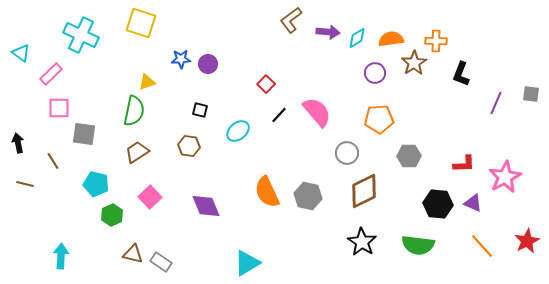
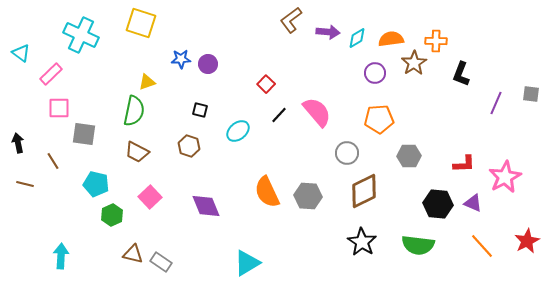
brown hexagon at (189, 146): rotated 10 degrees clockwise
brown trapezoid at (137, 152): rotated 120 degrees counterclockwise
gray hexagon at (308, 196): rotated 8 degrees counterclockwise
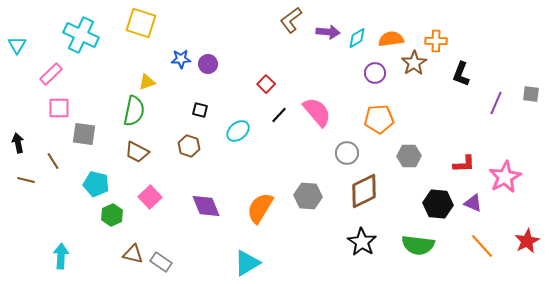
cyan triangle at (21, 53): moved 4 px left, 8 px up; rotated 24 degrees clockwise
brown line at (25, 184): moved 1 px right, 4 px up
orange semicircle at (267, 192): moved 7 px left, 16 px down; rotated 56 degrees clockwise
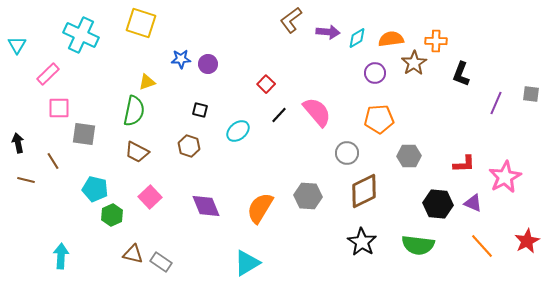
pink rectangle at (51, 74): moved 3 px left
cyan pentagon at (96, 184): moved 1 px left, 5 px down
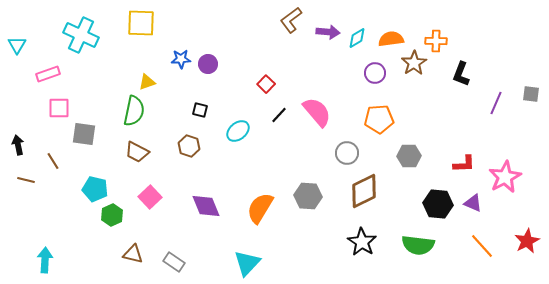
yellow square at (141, 23): rotated 16 degrees counterclockwise
pink rectangle at (48, 74): rotated 25 degrees clockwise
black arrow at (18, 143): moved 2 px down
cyan arrow at (61, 256): moved 16 px left, 4 px down
gray rectangle at (161, 262): moved 13 px right
cyan triangle at (247, 263): rotated 16 degrees counterclockwise
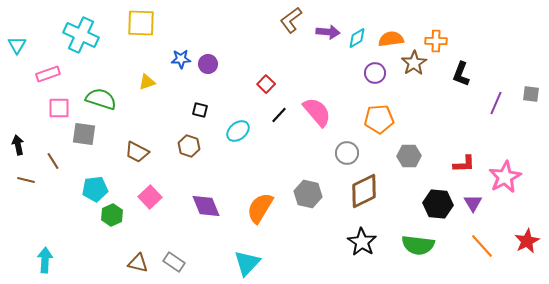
green semicircle at (134, 111): moved 33 px left, 12 px up; rotated 84 degrees counterclockwise
cyan pentagon at (95, 189): rotated 20 degrees counterclockwise
gray hexagon at (308, 196): moved 2 px up; rotated 8 degrees clockwise
purple triangle at (473, 203): rotated 36 degrees clockwise
brown triangle at (133, 254): moved 5 px right, 9 px down
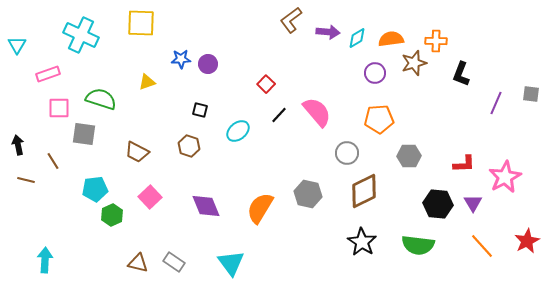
brown star at (414, 63): rotated 15 degrees clockwise
cyan triangle at (247, 263): moved 16 px left; rotated 20 degrees counterclockwise
